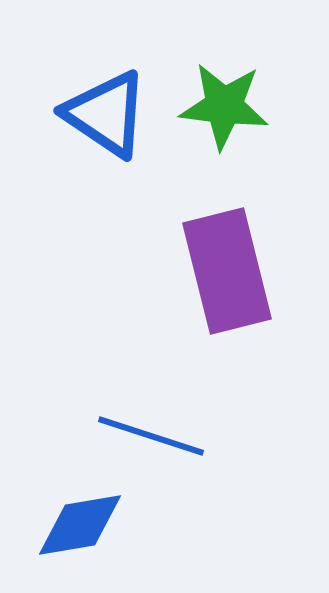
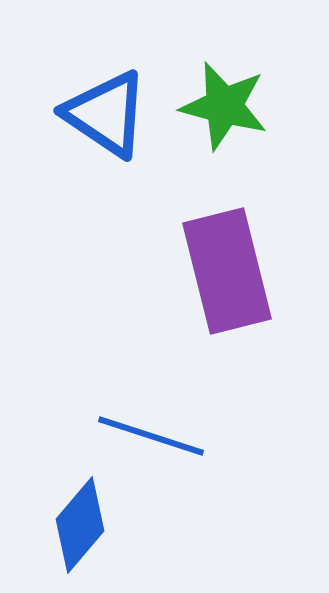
green star: rotated 8 degrees clockwise
blue diamond: rotated 40 degrees counterclockwise
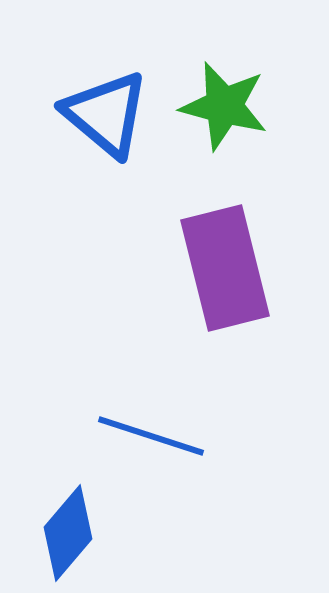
blue triangle: rotated 6 degrees clockwise
purple rectangle: moved 2 px left, 3 px up
blue diamond: moved 12 px left, 8 px down
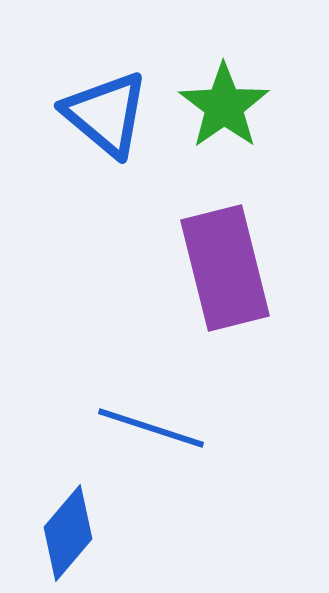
green star: rotated 22 degrees clockwise
blue line: moved 8 px up
